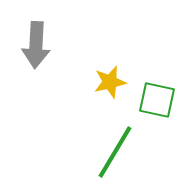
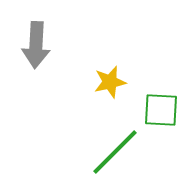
green square: moved 4 px right, 10 px down; rotated 9 degrees counterclockwise
green line: rotated 14 degrees clockwise
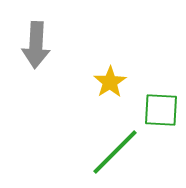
yellow star: rotated 20 degrees counterclockwise
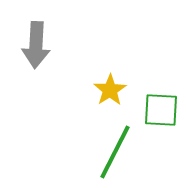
yellow star: moved 8 px down
green line: rotated 18 degrees counterclockwise
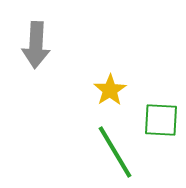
green square: moved 10 px down
green line: rotated 58 degrees counterclockwise
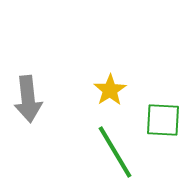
gray arrow: moved 8 px left, 54 px down; rotated 9 degrees counterclockwise
green square: moved 2 px right
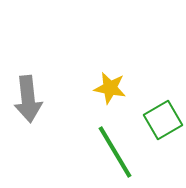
yellow star: moved 2 px up; rotated 28 degrees counterclockwise
green square: rotated 33 degrees counterclockwise
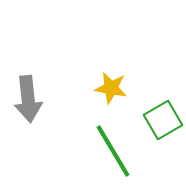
yellow star: moved 1 px right
green line: moved 2 px left, 1 px up
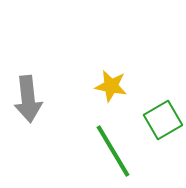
yellow star: moved 2 px up
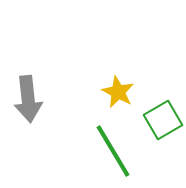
yellow star: moved 7 px right, 6 px down; rotated 16 degrees clockwise
